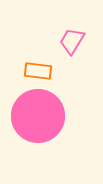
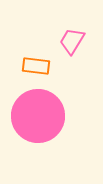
orange rectangle: moved 2 px left, 5 px up
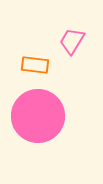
orange rectangle: moved 1 px left, 1 px up
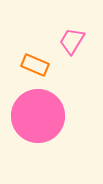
orange rectangle: rotated 16 degrees clockwise
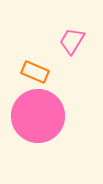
orange rectangle: moved 7 px down
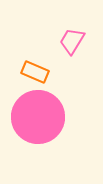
pink circle: moved 1 px down
